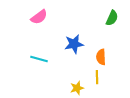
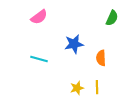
orange semicircle: moved 1 px down
yellow line: moved 10 px down
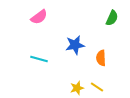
blue star: moved 1 px right, 1 px down
yellow line: rotated 56 degrees counterclockwise
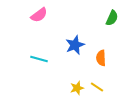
pink semicircle: moved 2 px up
blue star: rotated 12 degrees counterclockwise
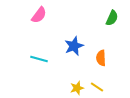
pink semicircle: rotated 18 degrees counterclockwise
blue star: moved 1 px left, 1 px down
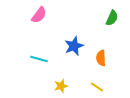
yellow star: moved 16 px left, 2 px up
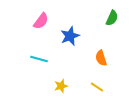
pink semicircle: moved 2 px right, 6 px down
blue star: moved 4 px left, 10 px up
orange semicircle: rotated 14 degrees counterclockwise
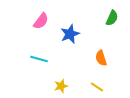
blue star: moved 2 px up
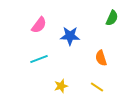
pink semicircle: moved 2 px left, 4 px down
blue star: moved 2 px down; rotated 24 degrees clockwise
cyan line: rotated 36 degrees counterclockwise
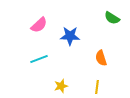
green semicircle: rotated 98 degrees clockwise
pink semicircle: rotated 12 degrees clockwise
yellow line: rotated 64 degrees clockwise
